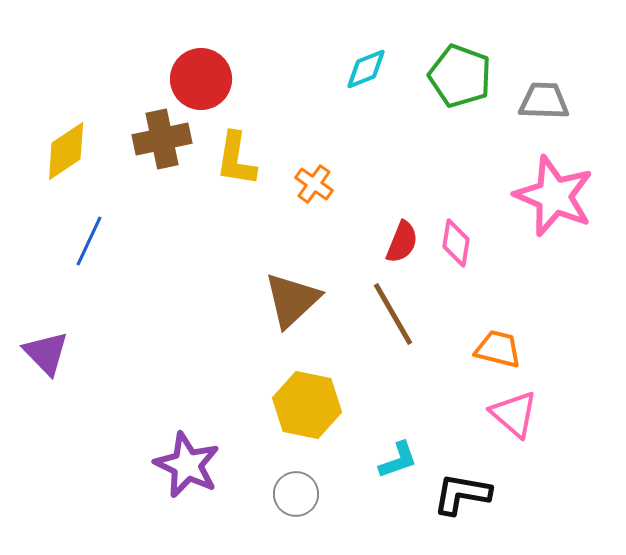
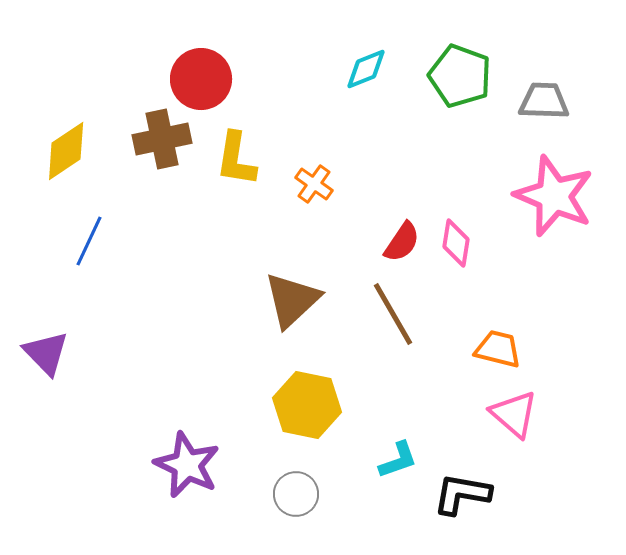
red semicircle: rotated 12 degrees clockwise
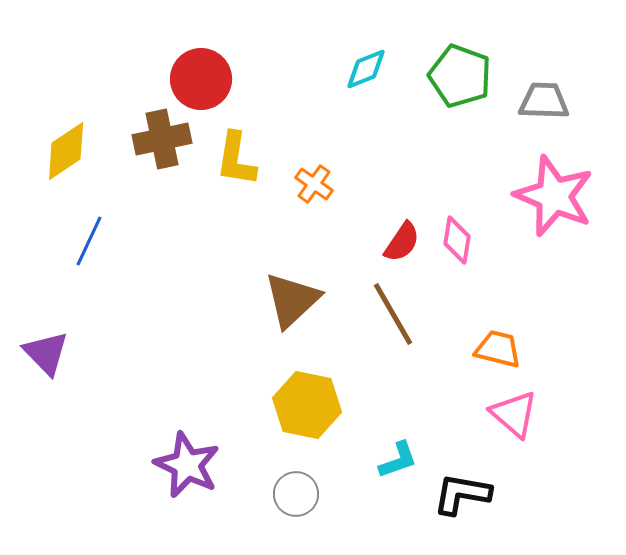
pink diamond: moved 1 px right, 3 px up
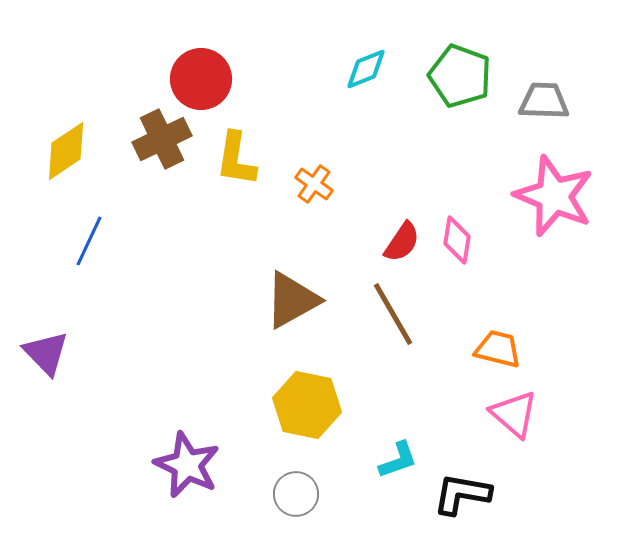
brown cross: rotated 14 degrees counterclockwise
brown triangle: rotated 14 degrees clockwise
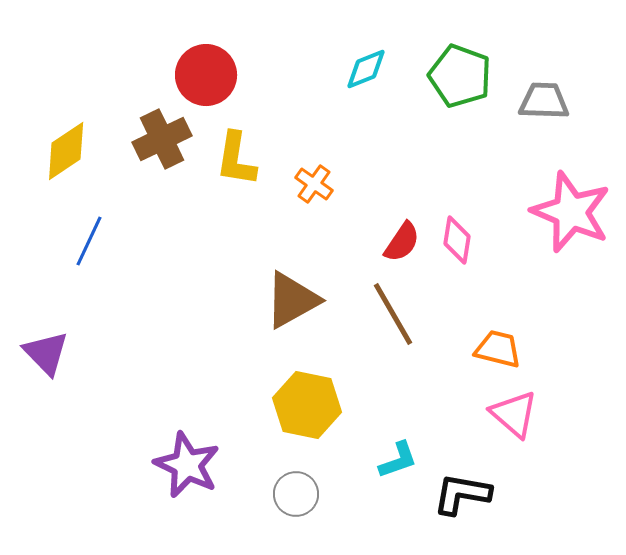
red circle: moved 5 px right, 4 px up
pink star: moved 17 px right, 16 px down
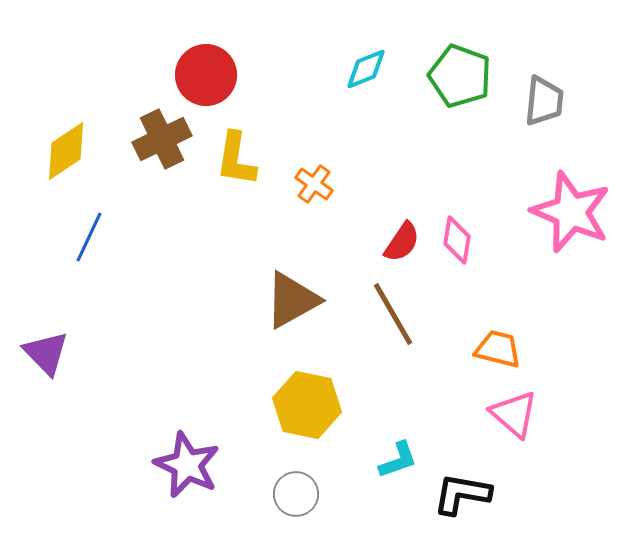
gray trapezoid: rotated 94 degrees clockwise
blue line: moved 4 px up
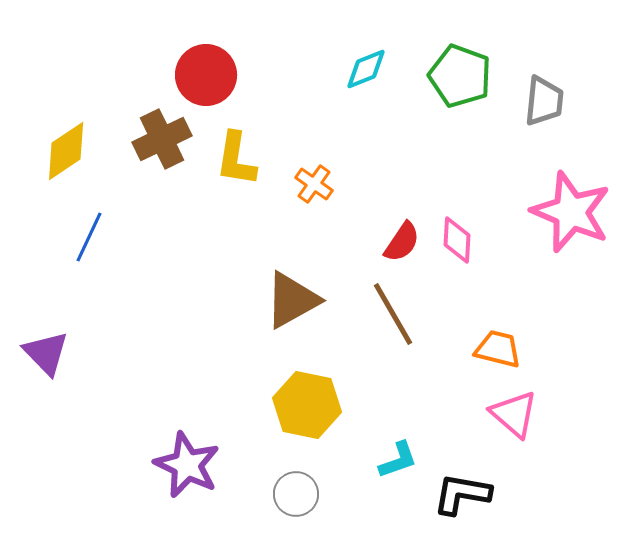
pink diamond: rotated 6 degrees counterclockwise
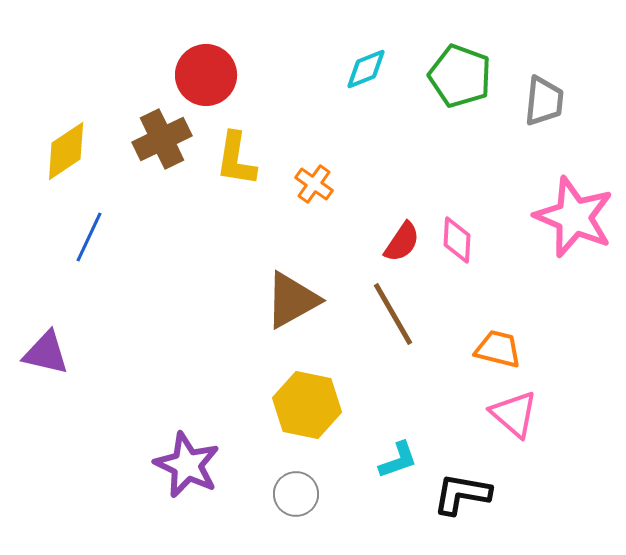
pink star: moved 3 px right, 5 px down
purple triangle: rotated 33 degrees counterclockwise
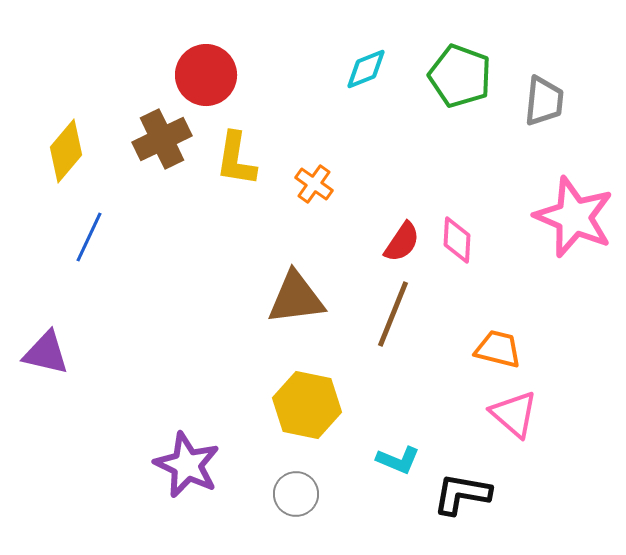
yellow diamond: rotated 16 degrees counterclockwise
brown triangle: moved 4 px right, 2 px up; rotated 22 degrees clockwise
brown line: rotated 52 degrees clockwise
cyan L-shape: rotated 42 degrees clockwise
